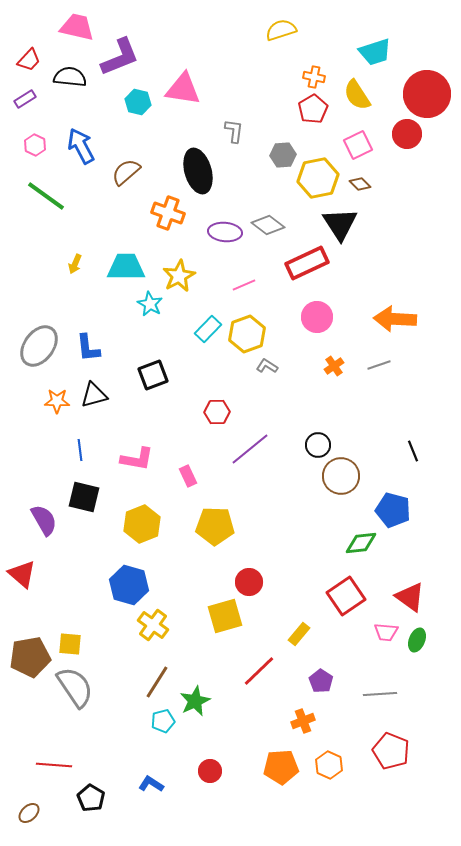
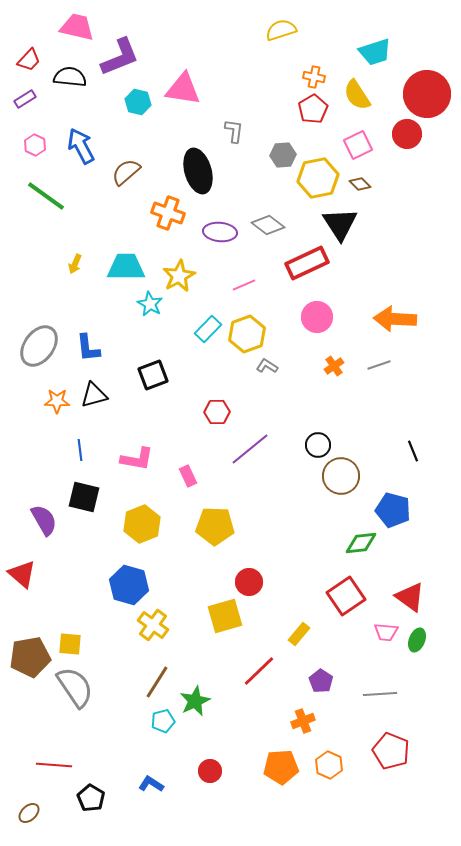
purple ellipse at (225, 232): moved 5 px left
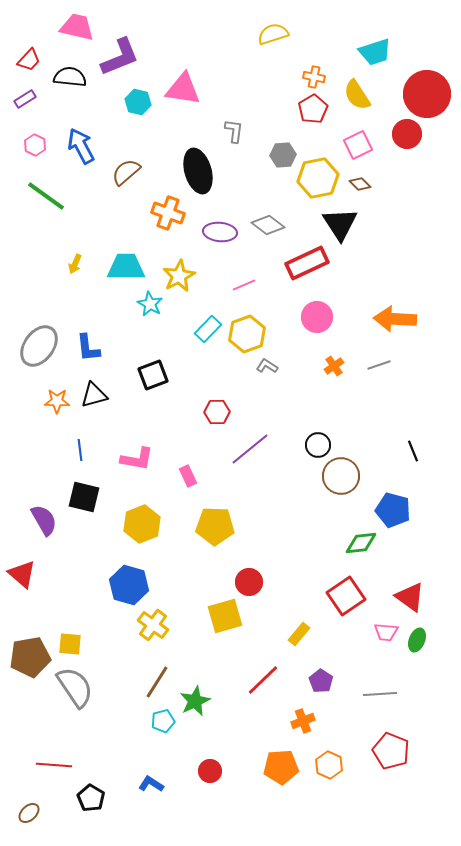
yellow semicircle at (281, 30): moved 8 px left, 4 px down
red line at (259, 671): moved 4 px right, 9 px down
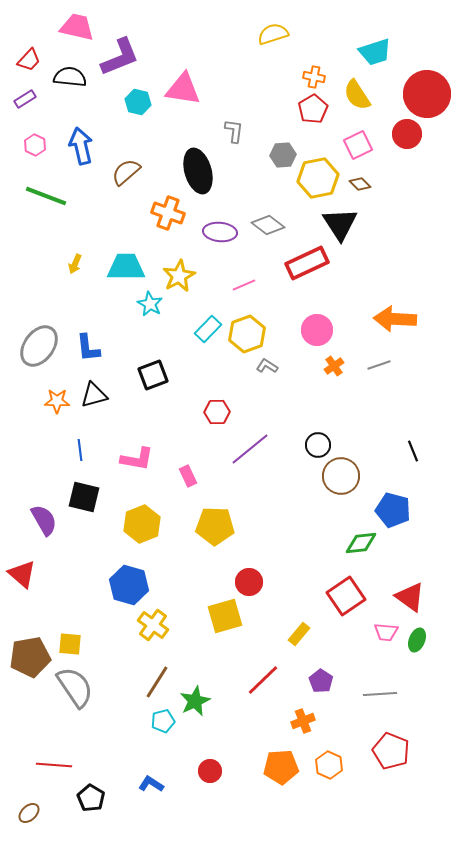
blue arrow at (81, 146): rotated 15 degrees clockwise
green line at (46, 196): rotated 15 degrees counterclockwise
pink circle at (317, 317): moved 13 px down
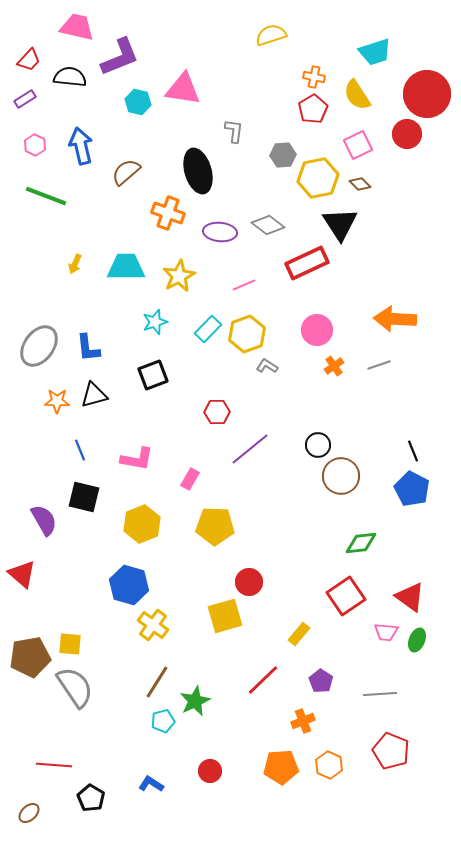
yellow semicircle at (273, 34): moved 2 px left, 1 px down
cyan star at (150, 304): moved 5 px right, 18 px down; rotated 25 degrees clockwise
blue line at (80, 450): rotated 15 degrees counterclockwise
pink rectangle at (188, 476): moved 2 px right, 3 px down; rotated 55 degrees clockwise
blue pentagon at (393, 510): moved 19 px right, 21 px up; rotated 12 degrees clockwise
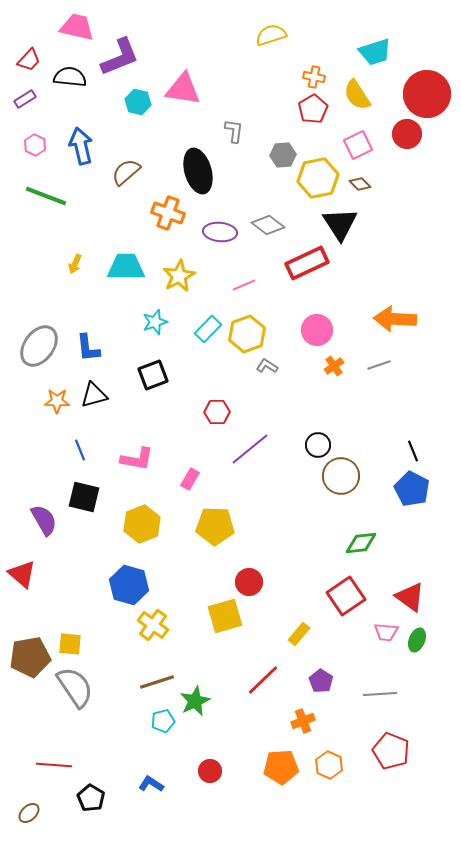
brown line at (157, 682): rotated 40 degrees clockwise
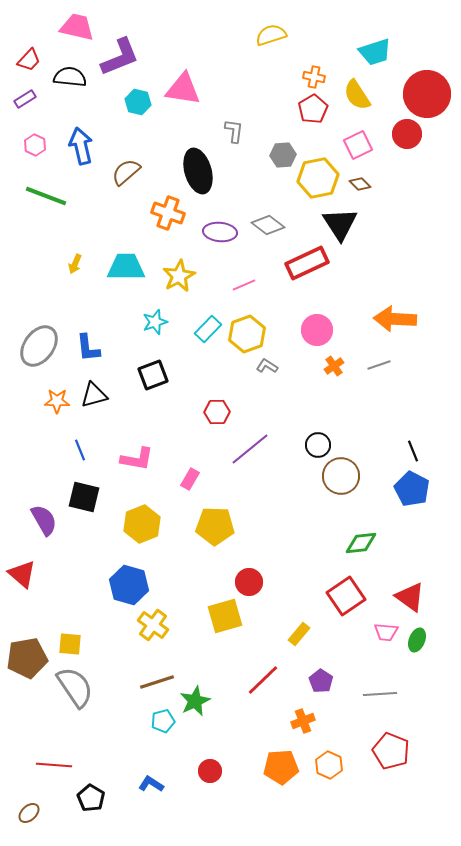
brown pentagon at (30, 657): moved 3 px left, 1 px down
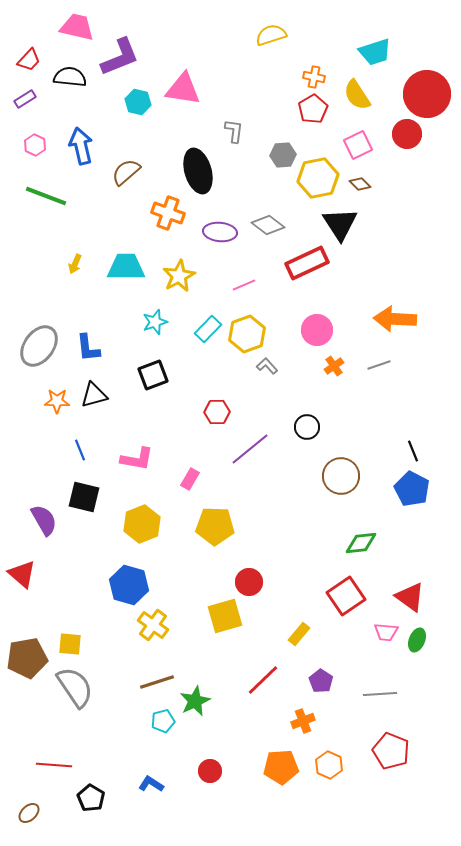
gray L-shape at (267, 366): rotated 15 degrees clockwise
black circle at (318, 445): moved 11 px left, 18 px up
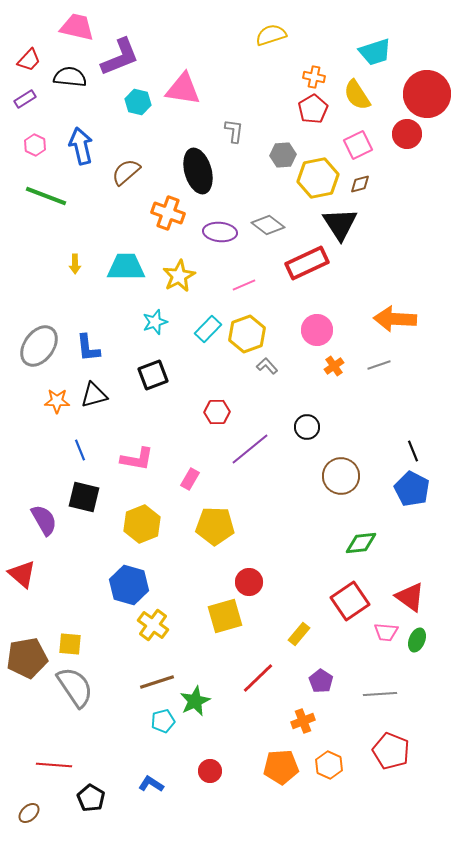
brown diamond at (360, 184): rotated 60 degrees counterclockwise
yellow arrow at (75, 264): rotated 24 degrees counterclockwise
red square at (346, 596): moved 4 px right, 5 px down
red line at (263, 680): moved 5 px left, 2 px up
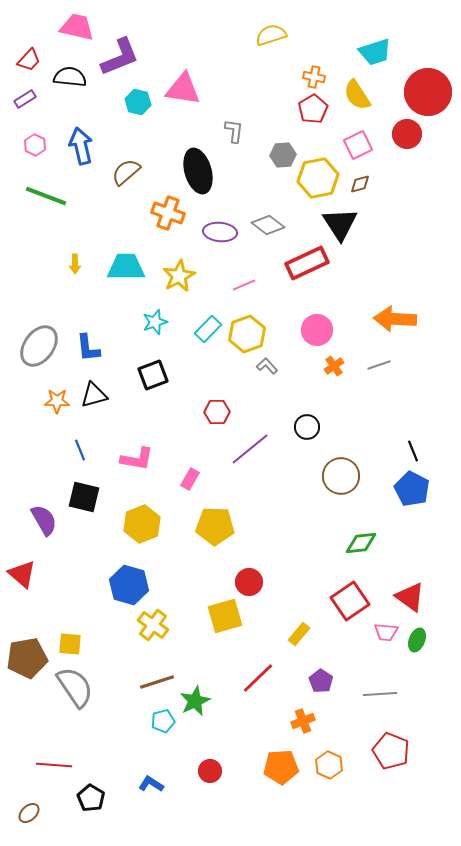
red circle at (427, 94): moved 1 px right, 2 px up
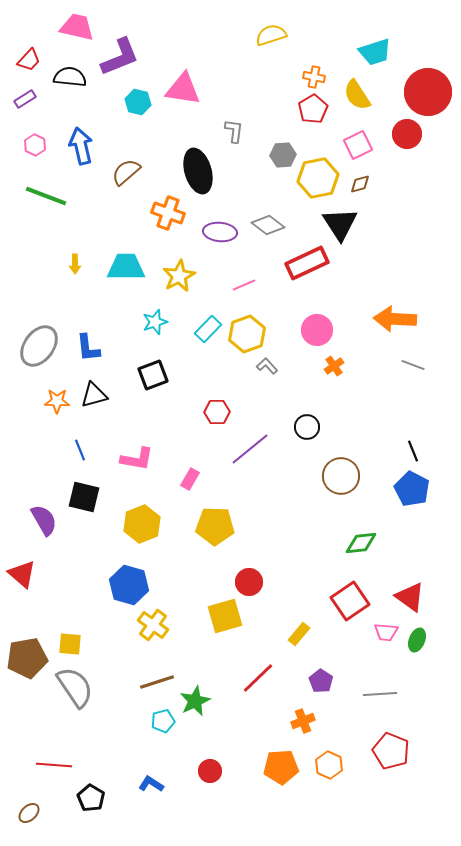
gray line at (379, 365): moved 34 px right; rotated 40 degrees clockwise
